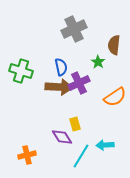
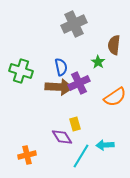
gray cross: moved 5 px up
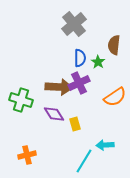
gray cross: rotated 15 degrees counterclockwise
blue semicircle: moved 19 px right, 9 px up; rotated 12 degrees clockwise
green cross: moved 29 px down
purple diamond: moved 8 px left, 23 px up
cyan line: moved 3 px right, 5 px down
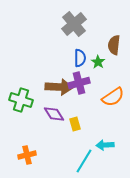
purple cross: rotated 10 degrees clockwise
orange semicircle: moved 2 px left
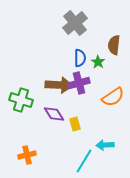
gray cross: moved 1 px right, 1 px up
brown arrow: moved 2 px up
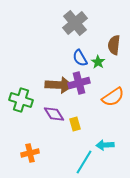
blue semicircle: rotated 150 degrees clockwise
orange cross: moved 3 px right, 2 px up
cyan line: moved 1 px down
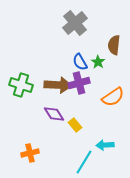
blue semicircle: moved 4 px down
brown arrow: moved 1 px left
green cross: moved 15 px up
yellow rectangle: moved 1 px down; rotated 24 degrees counterclockwise
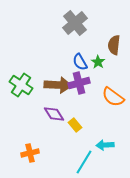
green cross: rotated 15 degrees clockwise
orange semicircle: rotated 70 degrees clockwise
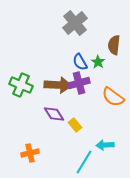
green cross: rotated 10 degrees counterclockwise
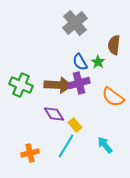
cyan arrow: rotated 54 degrees clockwise
cyan line: moved 18 px left, 16 px up
